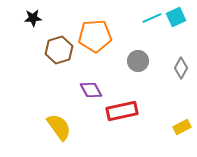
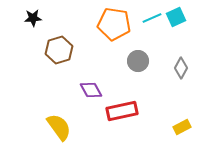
orange pentagon: moved 19 px right, 12 px up; rotated 12 degrees clockwise
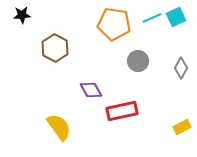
black star: moved 11 px left, 3 px up
brown hexagon: moved 4 px left, 2 px up; rotated 16 degrees counterclockwise
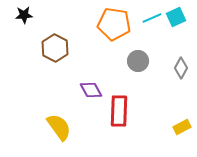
black star: moved 2 px right
red rectangle: moved 3 px left; rotated 76 degrees counterclockwise
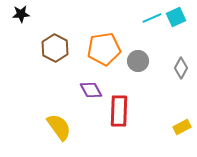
black star: moved 3 px left, 1 px up
orange pentagon: moved 10 px left, 25 px down; rotated 16 degrees counterclockwise
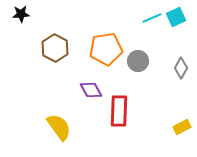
orange pentagon: moved 2 px right
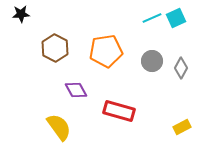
cyan square: moved 1 px down
orange pentagon: moved 2 px down
gray circle: moved 14 px right
purple diamond: moved 15 px left
red rectangle: rotated 76 degrees counterclockwise
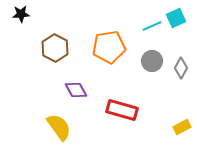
cyan line: moved 8 px down
orange pentagon: moved 3 px right, 4 px up
red rectangle: moved 3 px right, 1 px up
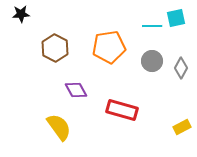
cyan square: rotated 12 degrees clockwise
cyan line: rotated 24 degrees clockwise
